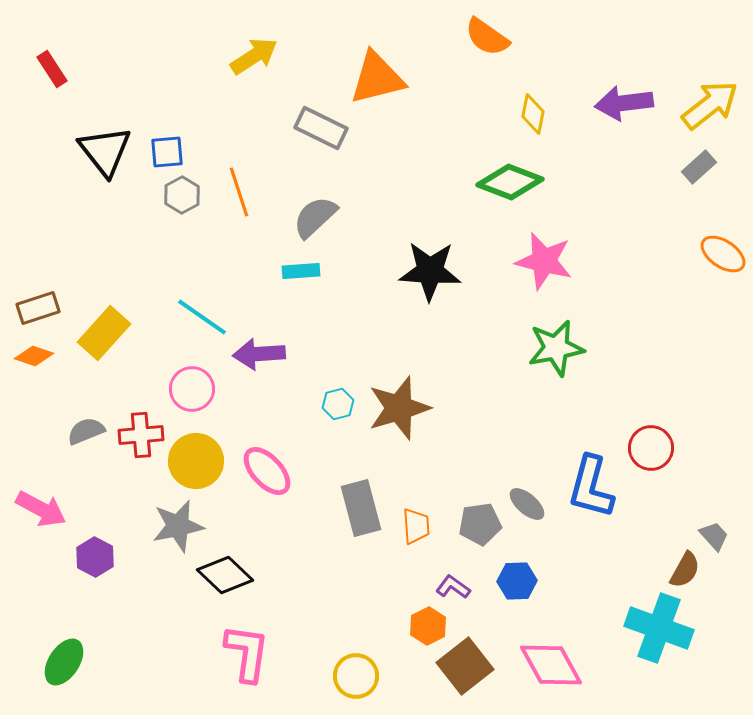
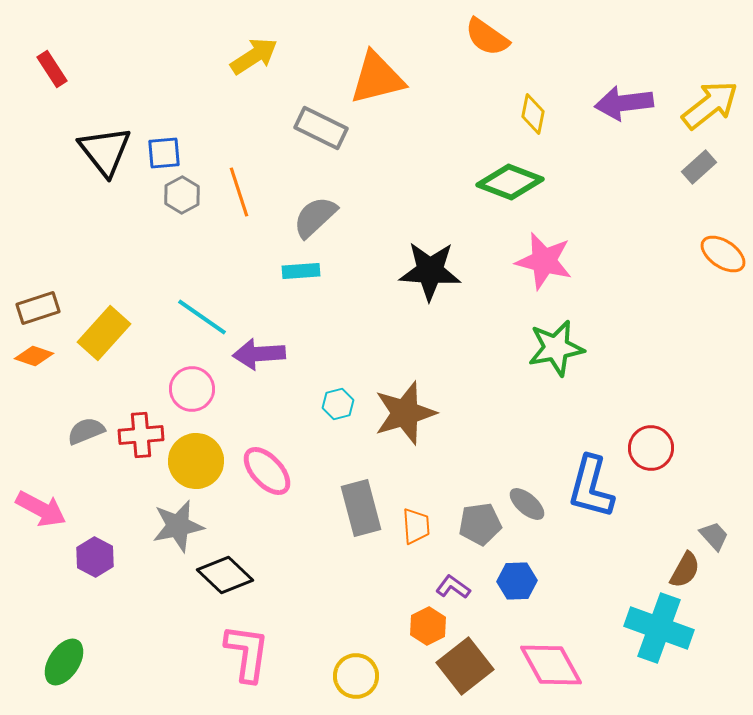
blue square at (167, 152): moved 3 px left, 1 px down
brown star at (399, 408): moved 6 px right, 5 px down
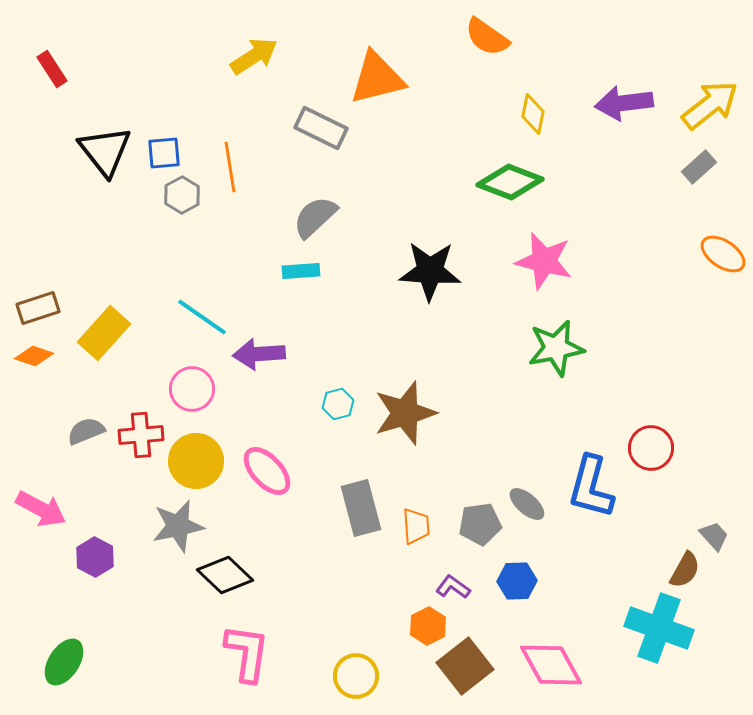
orange line at (239, 192): moved 9 px left, 25 px up; rotated 9 degrees clockwise
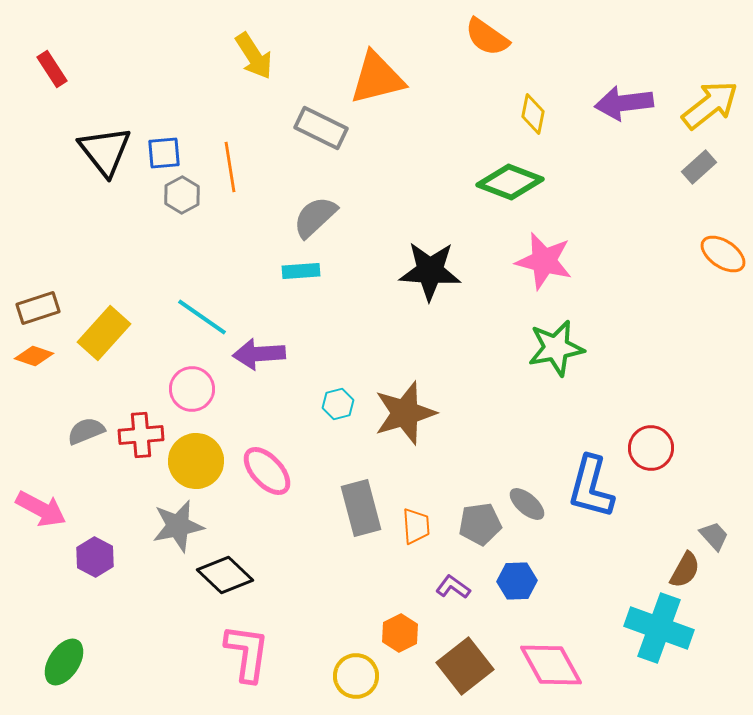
yellow arrow at (254, 56): rotated 90 degrees clockwise
orange hexagon at (428, 626): moved 28 px left, 7 px down
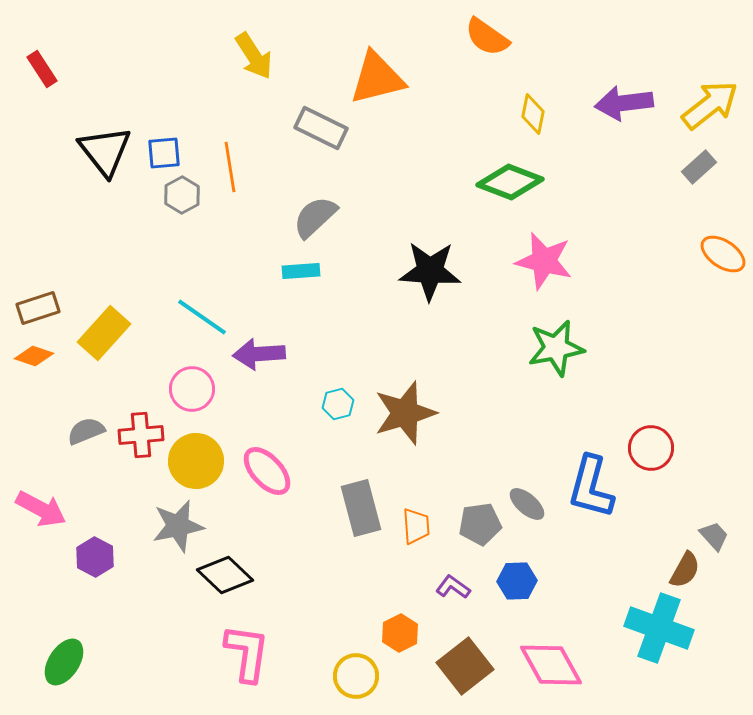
red rectangle at (52, 69): moved 10 px left
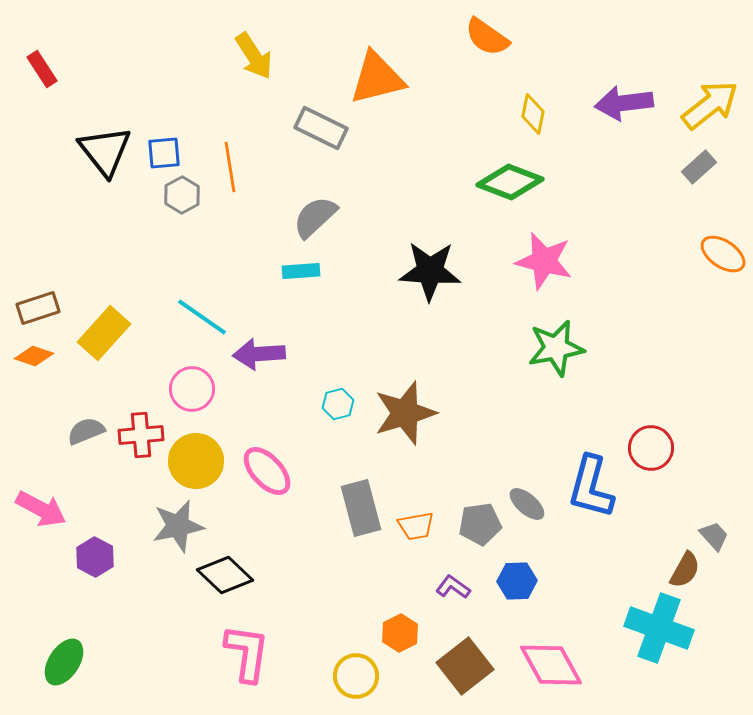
orange trapezoid at (416, 526): rotated 84 degrees clockwise
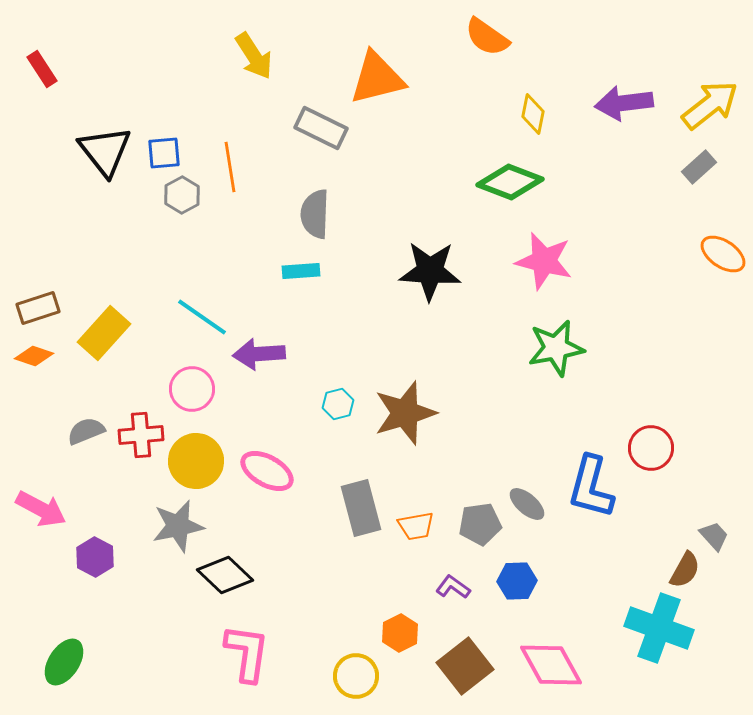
gray semicircle at (315, 217): moved 3 px up; rotated 45 degrees counterclockwise
pink ellipse at (267, 471): rotated 18 degrees counterclockwise
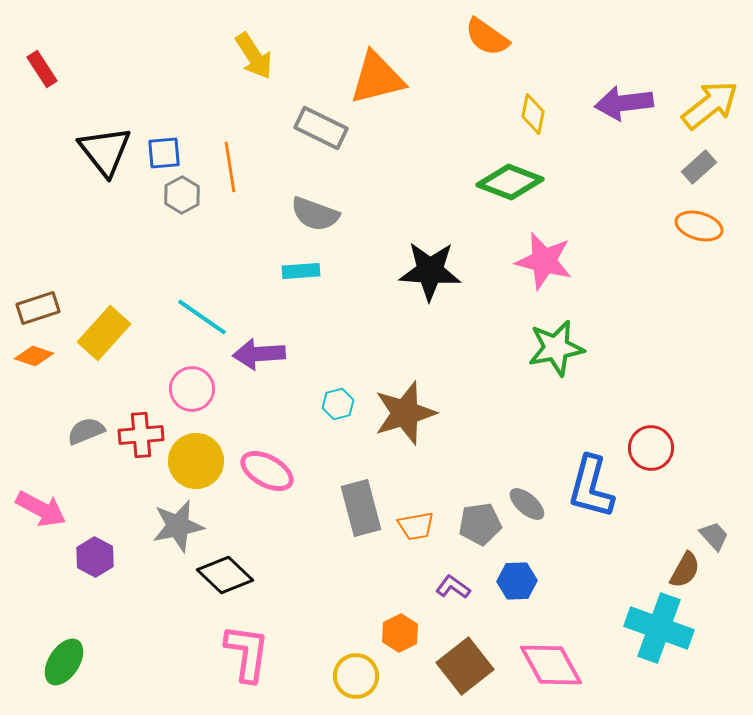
gray semicircle at (315, 214): rotated 72 degrees counterclockwise
orange ellipse at (723, 254): moved 24 px left, 28 px up; rotated 18 degrees counterclockwise
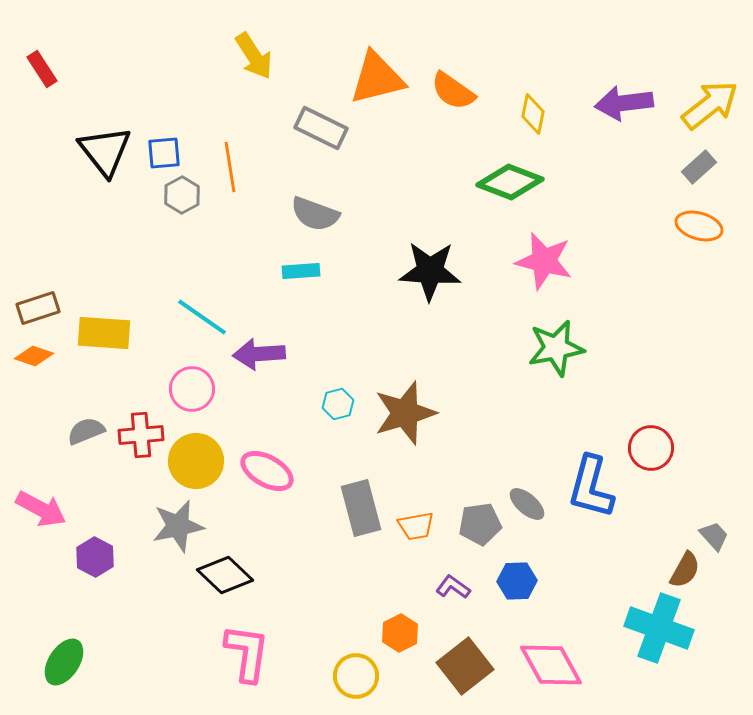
orange semicircle at (487, 37): moved 34 px left, 54 px down
yellow rectangle at (104, 333): rotated 52 degrees clockwise
